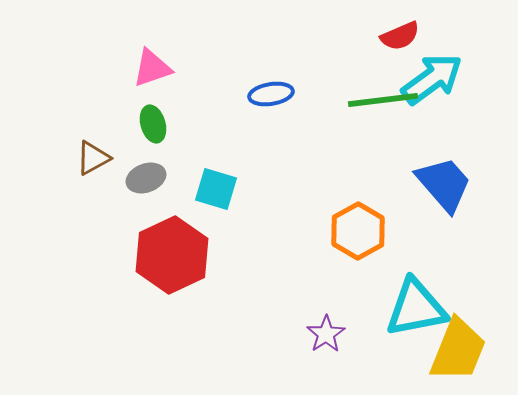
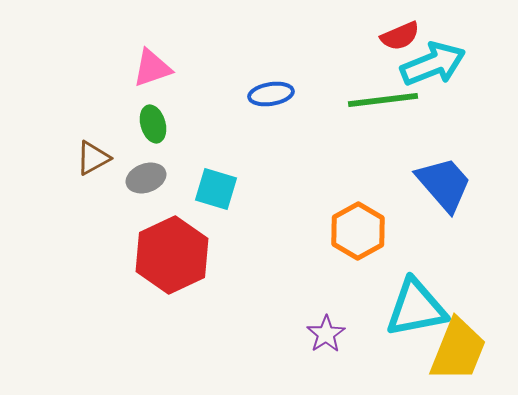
cyan arrow: moved 1 px right, 15 px up; rotated 14 degrees clockwise
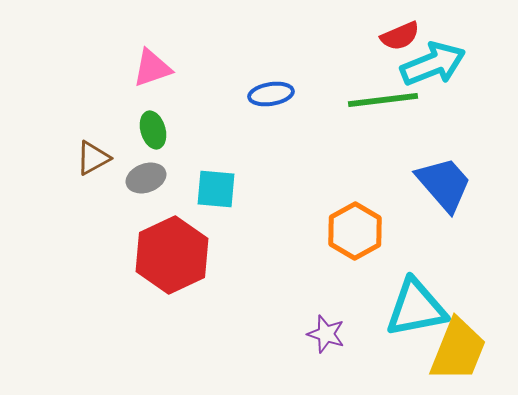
green ellipse: moved 6 px down
cyan square: rotated 12 degrees counterclockwise
orange hexagon: moved 3 px left
purple star: rotated 21 degrees counterclockwise
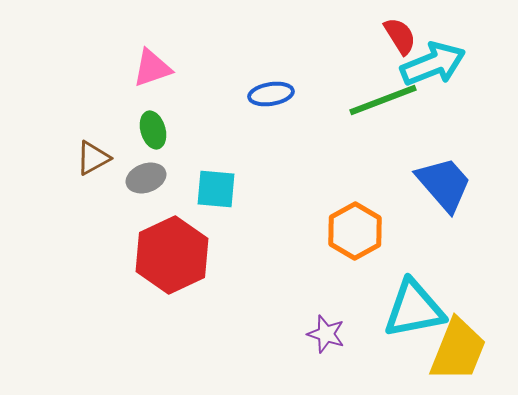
red semicircle: rotated 99 degrees counterclockwise
green line: rotated 14 degrees counterclockwise
cyan triangle: moved 2 px left, 1 px down
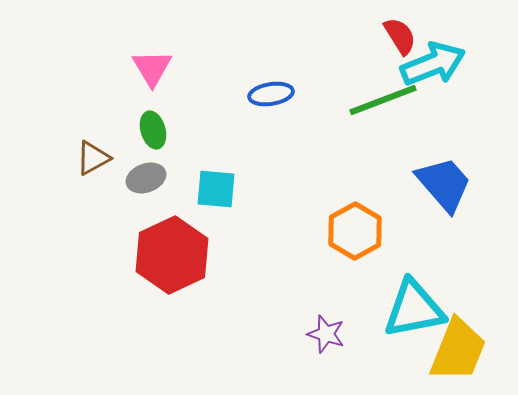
pink triangle: rotated 42 degrees counterclockwise
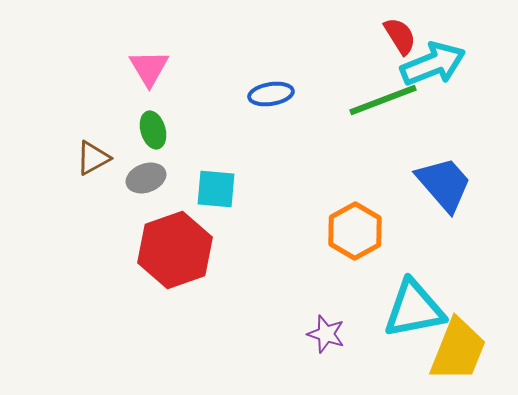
pink triangle: moved 3 px left
red hexagon: moved 3 px right, 5 px up; rotated 6 degrees clockwise
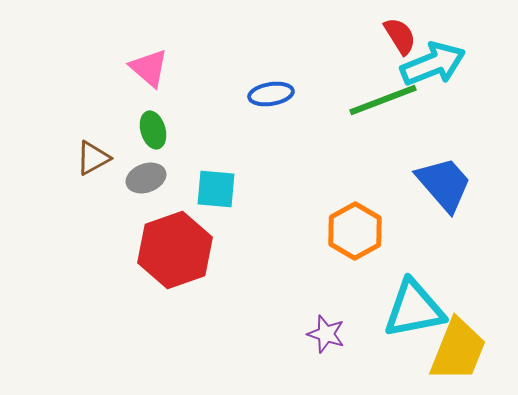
pink triangle: rotated 18 degrees counterclockwise
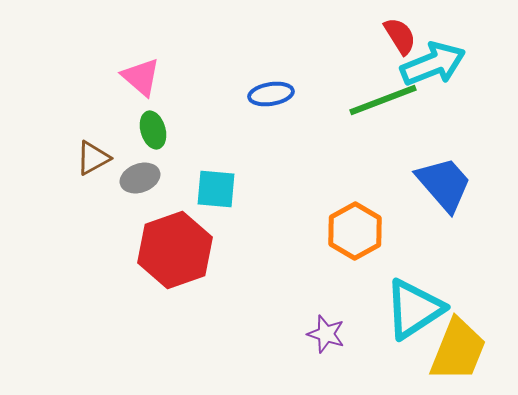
pink triangle: moved 8 px left, 9 px down
gray ellipse: moved 6 px left
cyan triangle: rotated 22 degrees counterclockwise
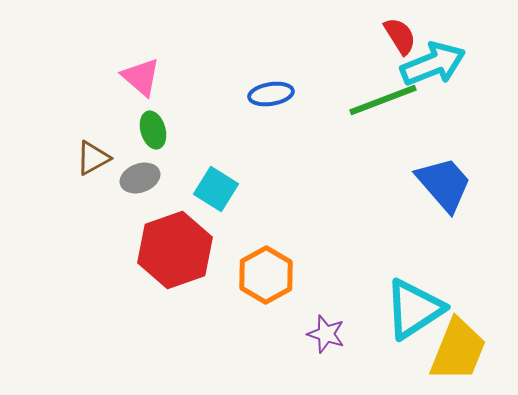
cyan square: rotated 27 degrees clockwise
orange hexagon: moved 89 px left, 44 px down
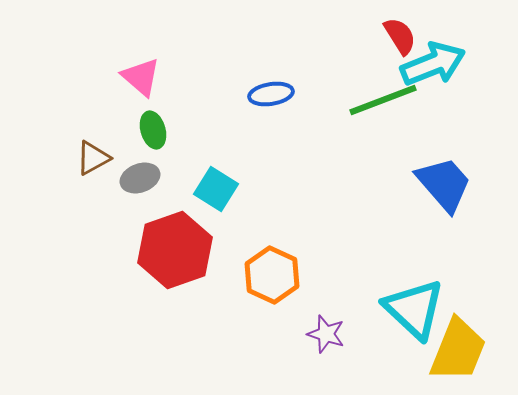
orange hexagon: moved 6 px right; rotated 6 degrees counterclockwise
cyan triangle: rotated 44 degrees counterclockwise
